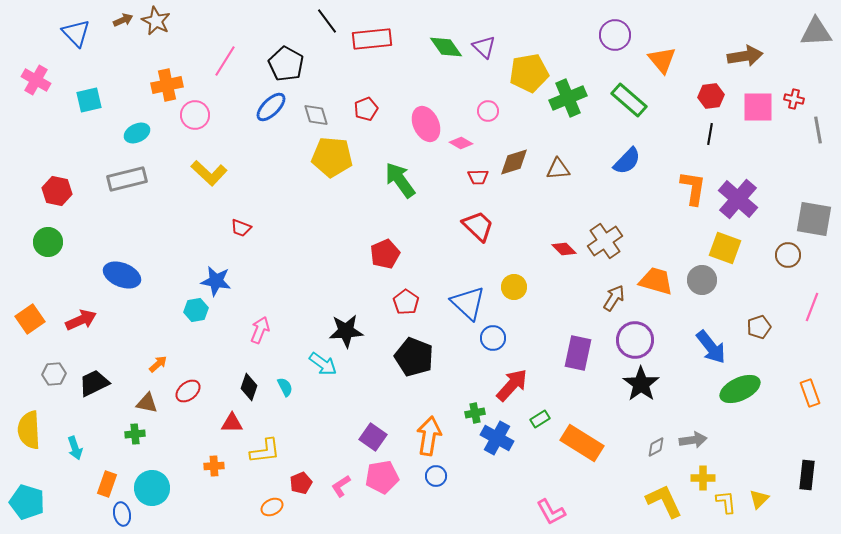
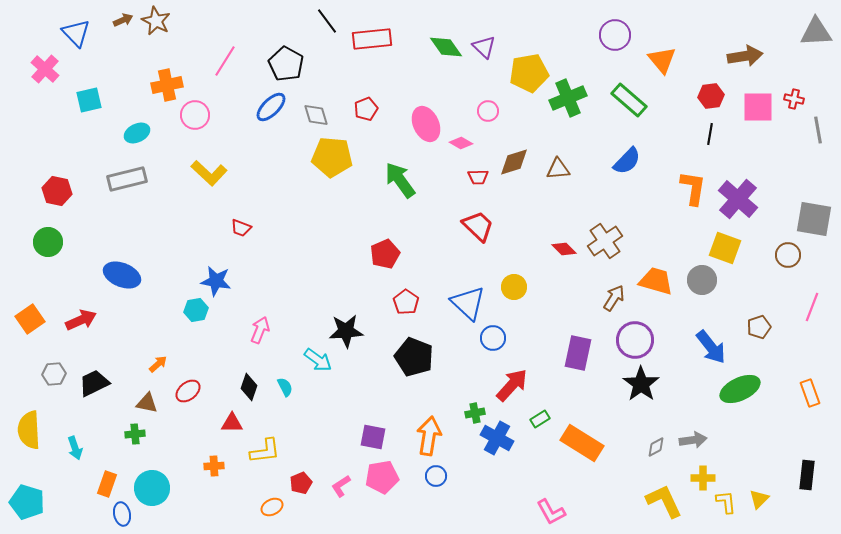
pink cross at (36, 80): moved 9 px right, 11 px up; rotated 12 degrees clockwise
cyan arrow at (323, 364): moved 5 px left, 4 px up
purple square at (373, 437): rotated 24 degrees counterclockwise
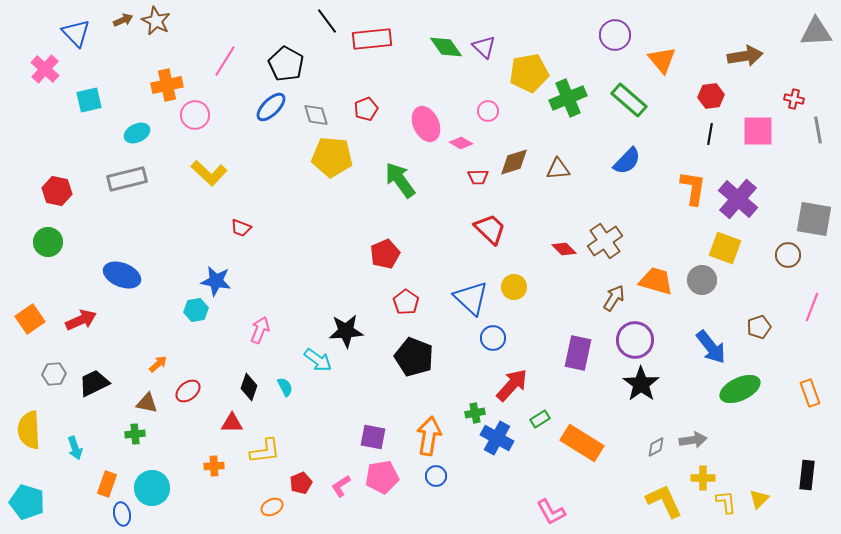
pink square at (758, 107): moved 24 px down
red trapezoid at (478, 226): moved 12 px right, 3 px down
blue triangle at (468, 303): moved 3 px right, 5 px up
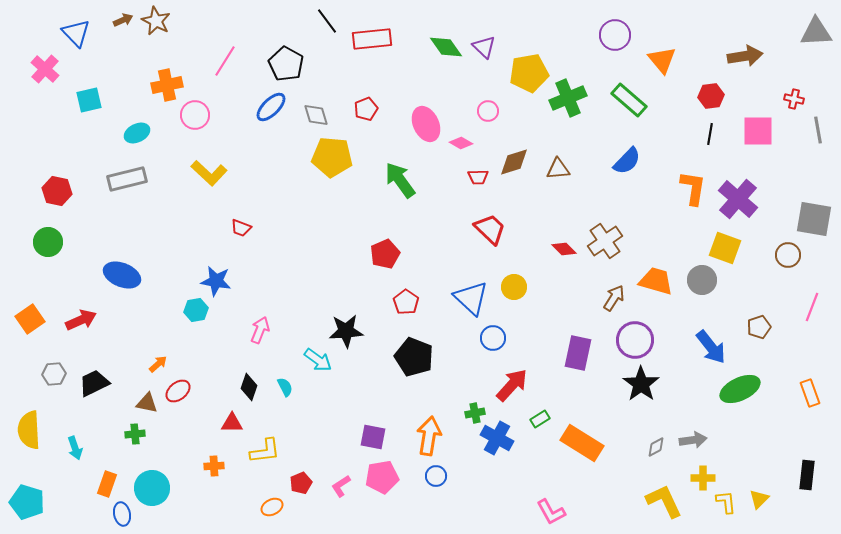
red ellipse at (188, 391): moved 10 px left
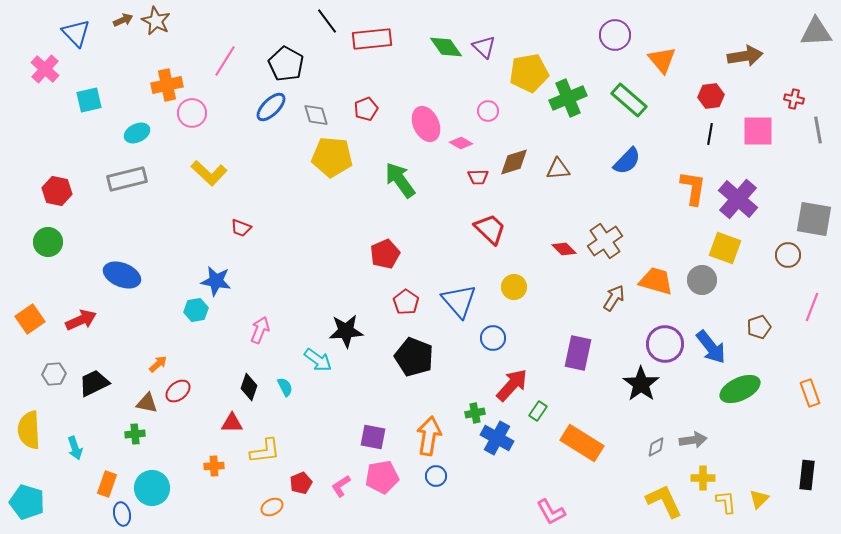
pink circle at (195, 115): moved 3 px left, 2 px up
blue triangle at (471, 298): moved 12 px left, 3 px down; rotated 6 degrees clockwise
purple circle at (635, 340): moved 30 px right, 4 px down
green rectangle at (540, 419): moved 2 px left, 8 px up; rotated 24 degrees counterclockwise
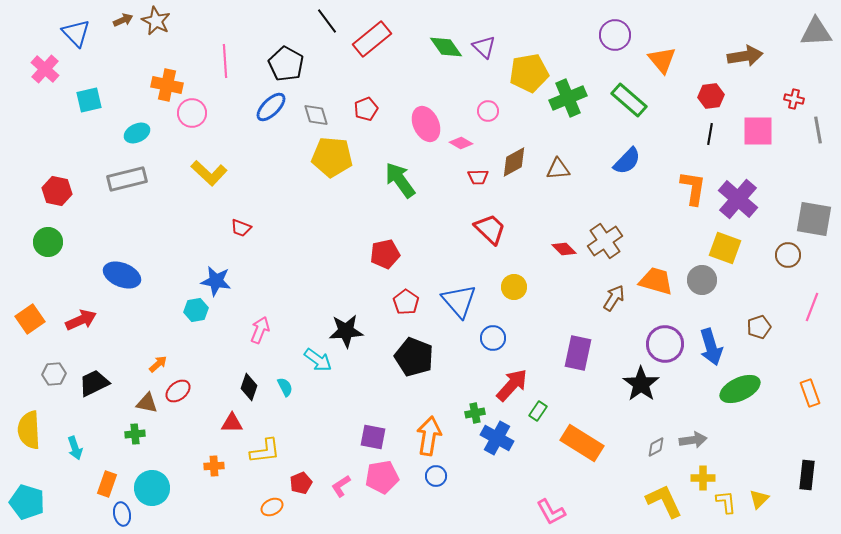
red rectangle at (372, 39): rotated 33 degrees counterclockwise
pink line at (225, 61): rotated 36 degrees counterclockwise
orange cross at (167, 85): rotated 24 degrees clockwise
brown diamond at (514, 162): rotated 12 degrees counterclockwise
red pentagon at (385, 254): rotated 12 degrees clockwise
blue arrow at (711, 347): rotated 21 degrees clockwise
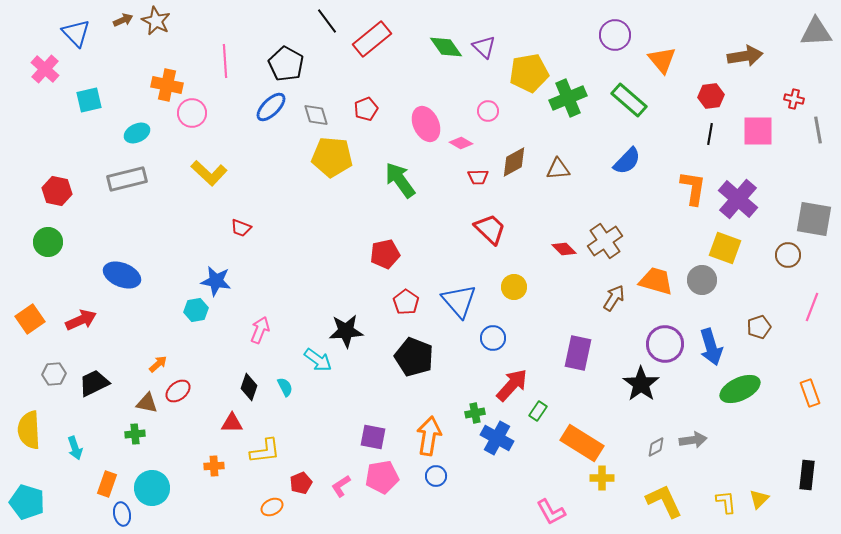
yellow cross at (703, 478): moved 101 px left
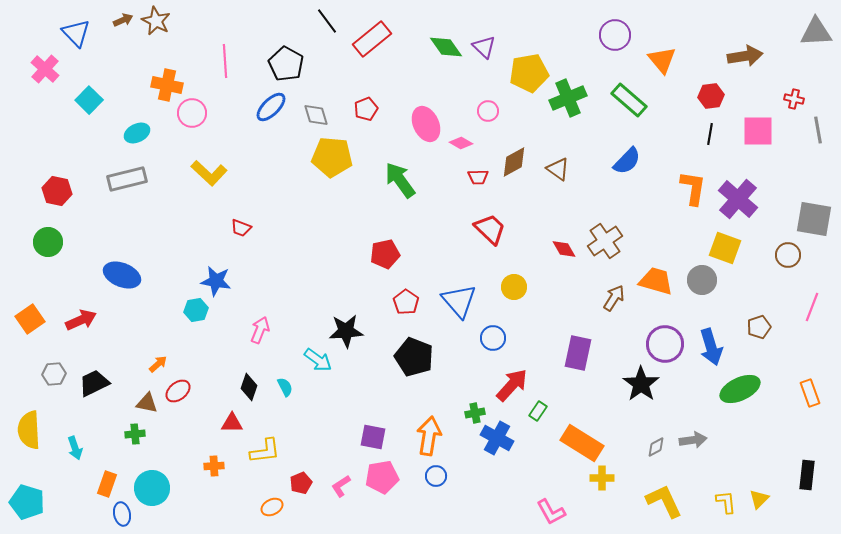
cyan square at (89, 100): rotated 32 degrees counterclockwise
brown triangle at (558, 169): rotated 40 degrees clockwise
red diamond at (564, 249): rotated 15 degrees clockwise
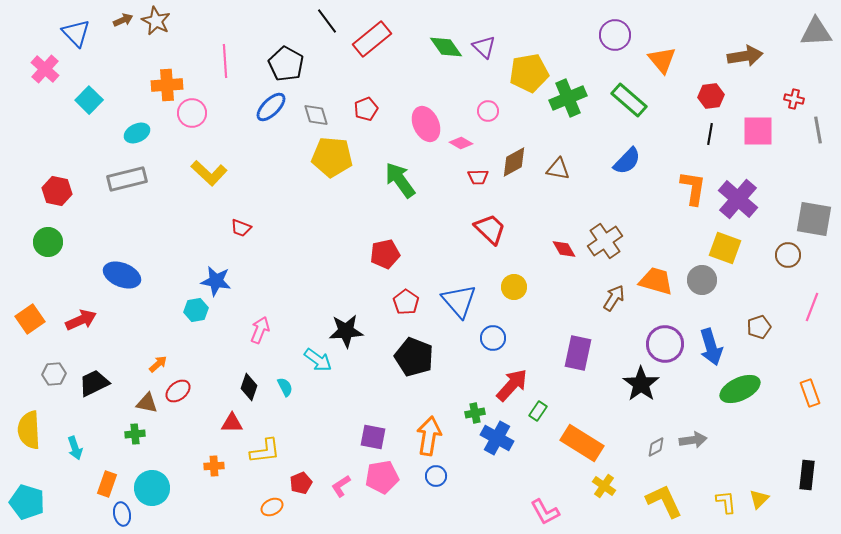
orange cross at (167, 85): rotated 16 degrees counterclockwise
brown triangle at (558, 169): rotated 25 degrees counterclockwise
yellow cross at (602, 478): moved 2 px right, 8 px down; rotated 35 degrees clockwise
pink L-shape at (551, 512): moved 6 px left
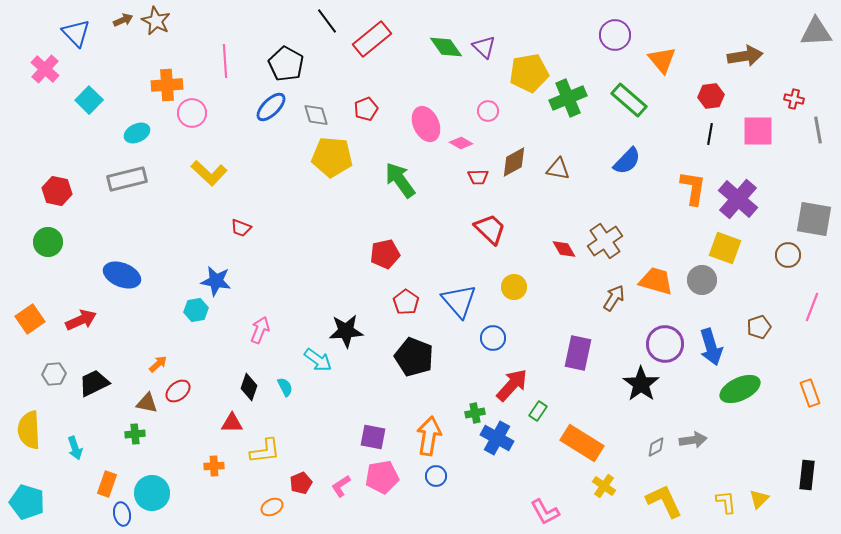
cyan circle at (152, 488): moved 5 px down
